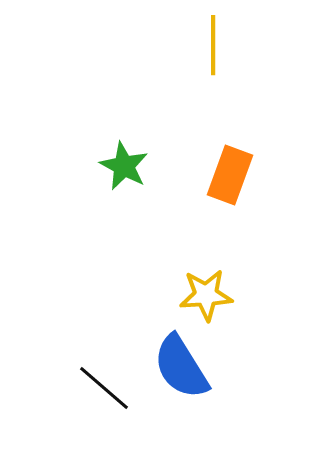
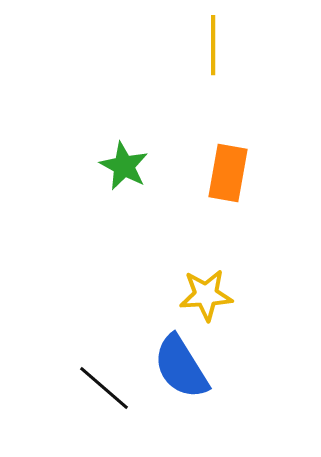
orange rectangle: moved 2 px left, 2 px up; rotated 10 degrees counterclockwise
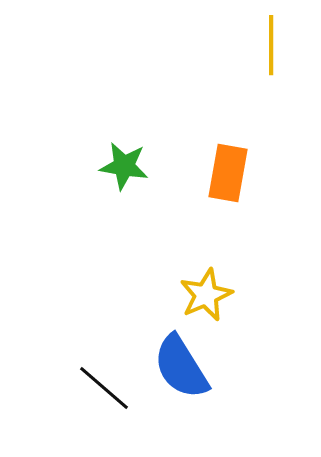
yellow line: moved 58 px right
green star: rotated 18 degrees counterclockwise
yellow star: rotated 20 degrees counterclockwise
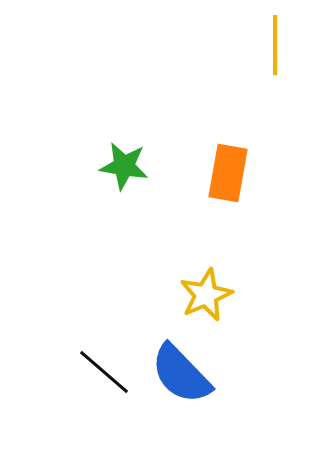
yellow line: moved 4 px right
blue semicircle: moved 7 px down; rotated 12 degrees counterclockwise
black line: moved 16 px up
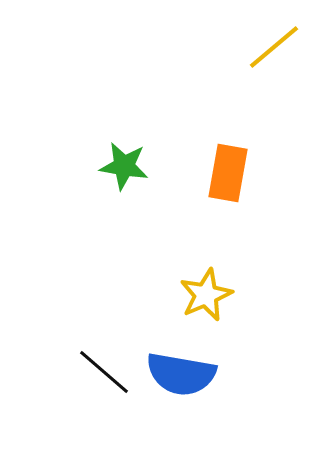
yellow line: moved 1 px left, 2 px down; rotated 50 degrees clockwise
blue semicircle: rotated 36 degrees counterclockwise
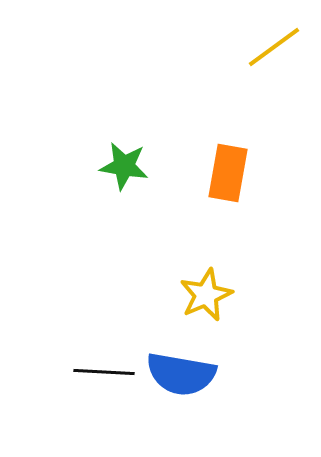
yellow line: rotated 4 degrees clockwise
black line: rotated 38 degrees counterclockwise
